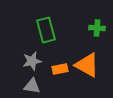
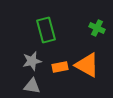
green cross: rotated 21 degrees clockwise
orange rectangle: moved 2 px up
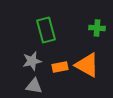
green cross: rotated 21 degrees counterclockwise
gray triangle: moved 2 px right
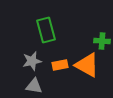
green cross: moved 5 px right, 13 px down
orange rectangle: moved 2 px up
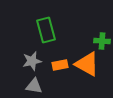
orange triangle: moved 1 px up
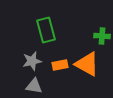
green cross: moved 5 px up
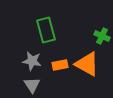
green cross: rotated 21 degrees clockwise
gray star: rotated 24 degrees clockwise
gray triangle: moved 2 px left, 1 px up; rotated 48 degrees clockwise
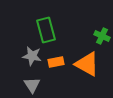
gray star: moved 5 px up
orange rectangle: moved 4 px left, 3 px up
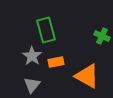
gray star: rotated 24 degrees clockwise
orange triangle: moved 12 px down
gray triangle: rotated 12 degrees clockwise
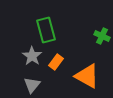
orange rectangle: rotated 42 degrees counterclockwise
